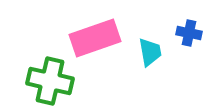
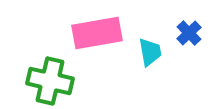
blue cross: rotated 35 degrees clockwise
pink rectangle: moved 2 px right, 5 px up; rotated 9 degrees clockwise
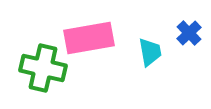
pink rectangle: moved 8 px left, 5 px down
green cross: moved 7 px left, 13 px up
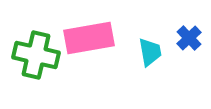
blue cross: moved 5 px down
green cross: moved 7 px left, 13 px up
